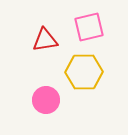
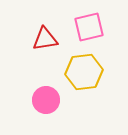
red triangle: moved 1 px up
yellow hexagon: rotated 6 degrees counterclockwise
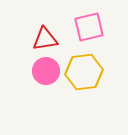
pink circle: moved 29 px up
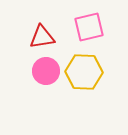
red triangle: moved 3 px left, 2 px up
yellow hexagon: rotated 9 degrees clockwise
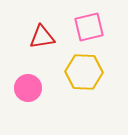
pink circle: moved 18 px left, 17 px down
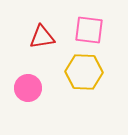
pink square: moved 3 px down; rotated 20 degrees clockwise
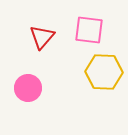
red triangle: rotated 40 degrees counterclockwise
yellow hexagon: moved 20 px right
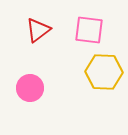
red triangle: moved 4 px left, 7 px up; rotated 12 degrees clockwise
pink circle: moved 2 px right
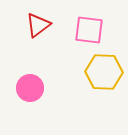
red triangle: moved 5 px up
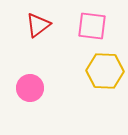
pink square: moved 3 px right, 4 px up
yellow hexagon: moved 1 px right, 1 px up
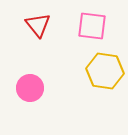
red triangle: rotated 32 degrees counterclockwise
yellow hexagon: rotated 6 degrees clockwise
